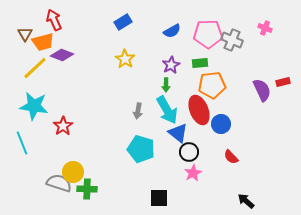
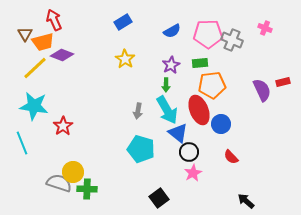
black square: rotated 36 degrees counterclockwise
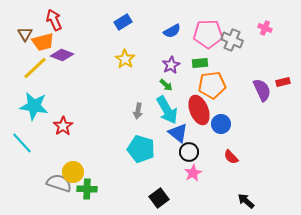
green arrow: rotated 48 degrees counterclockwise
cyan line: rotated 20 degrees counterclockwise
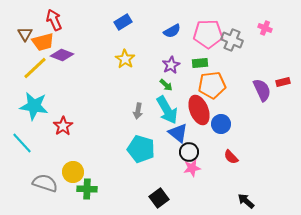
pink star: moved 1 px left, 5 px up; rotated 18 degrees clockwise
gray semicircle: moved 14 px left
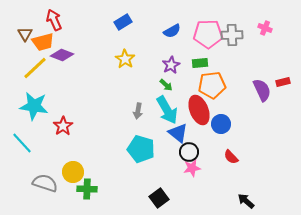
gray cross: moved 5 px up; rotated 25 degrees counterclockwise
